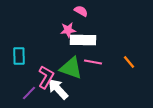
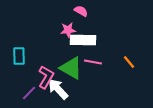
green triangle: rotated 10 degrees clockwise
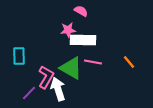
white arrow: rotated 25 degrees clockwise
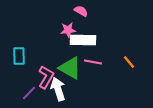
green triangle: moved 1 px left
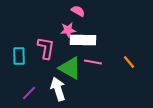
pink semicircle: moved 3 px left
pink L-shape: moved 29 px up; rotated 20 degrees counterclockwise
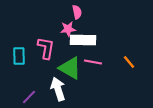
pink semicircle: moved 1 px left, 1 px down; rotated 48 degrees clockwise
pink star: moved 1 px up
purple line: moved 4 px down
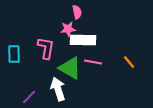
cyan rectangle: moved 5 px left, 2 px up
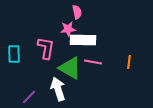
orange line: rotated 48 degrees clockwise
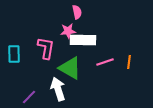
pink star: moved 2 px down
pink line: moved 12 px right; rotated 30 degrees counterclockwise
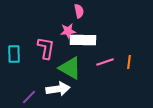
pink semicircle: moved 2 px right, 1 px up
white arrow: rotated 100 degrees clockwise
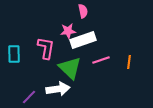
pink semicircle: moved 4 px right
white rectangle: rotated 20 degrees counterclockwise
pink line: moved 4 px left, 2 px up
green triangle: rotated 15 degrees clockwise
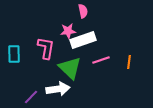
purple line: moved 2 px right
